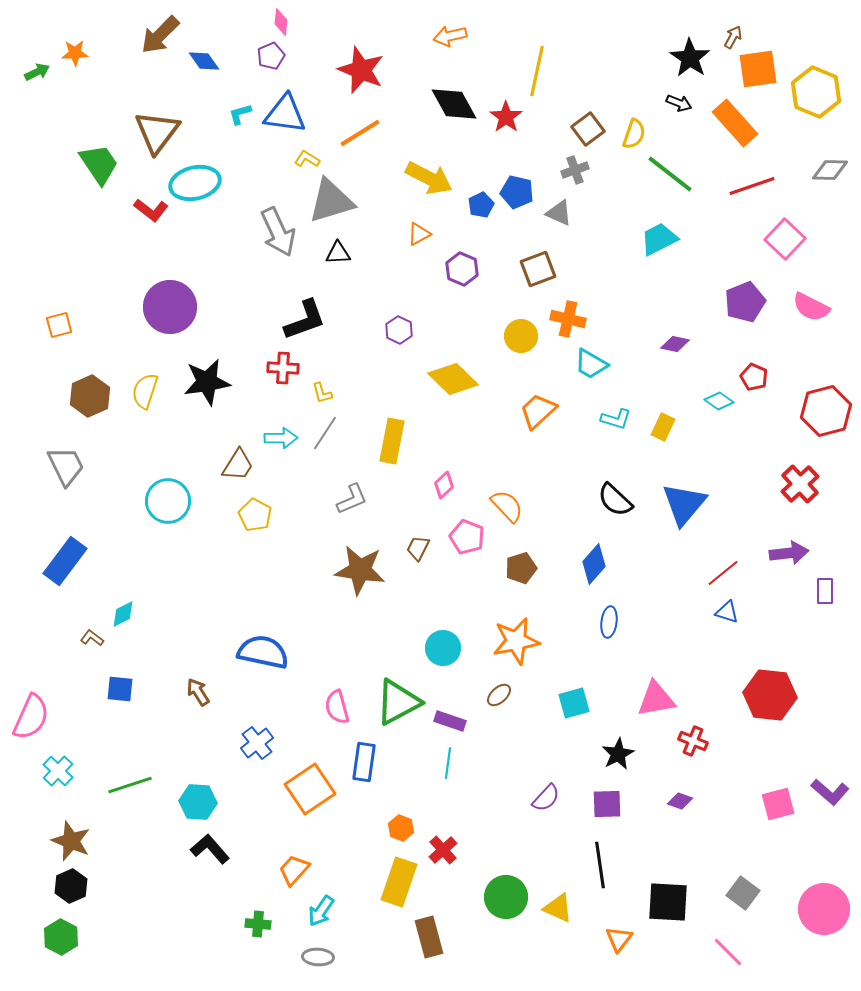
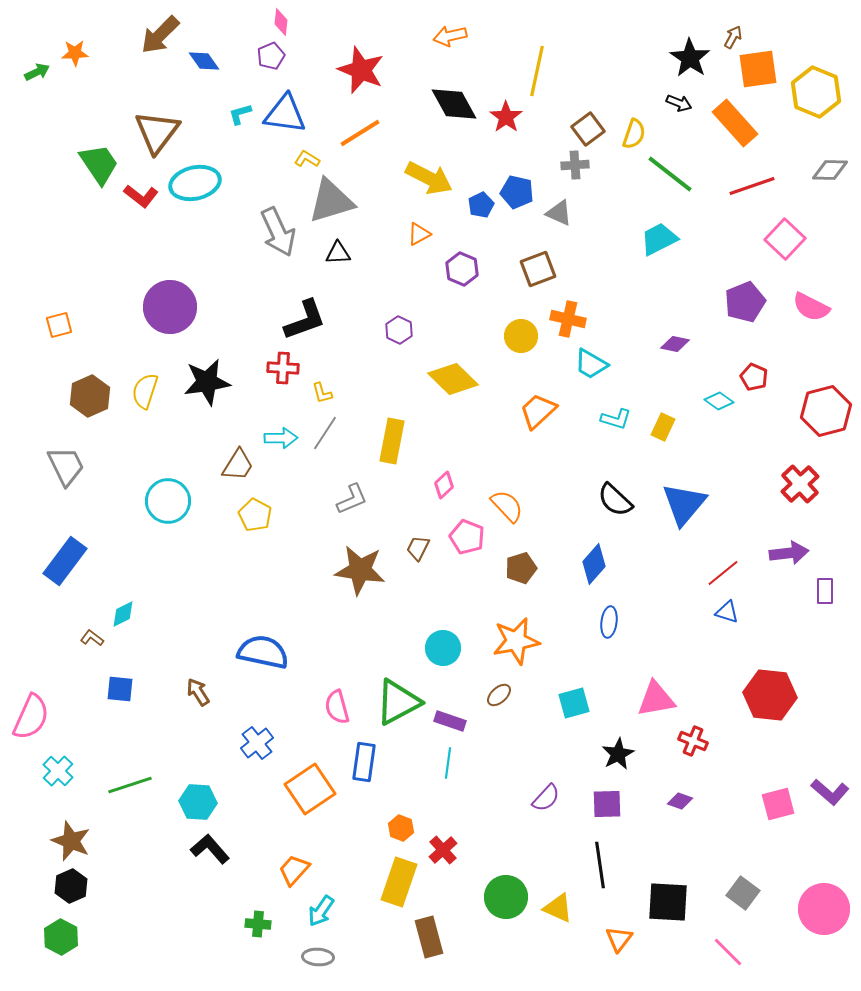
gray cross at (575, 170): moved 5 px up; rotated 16 degrees clockwise
red L-shape at (151, 210): moved 10 px left, 14 px up
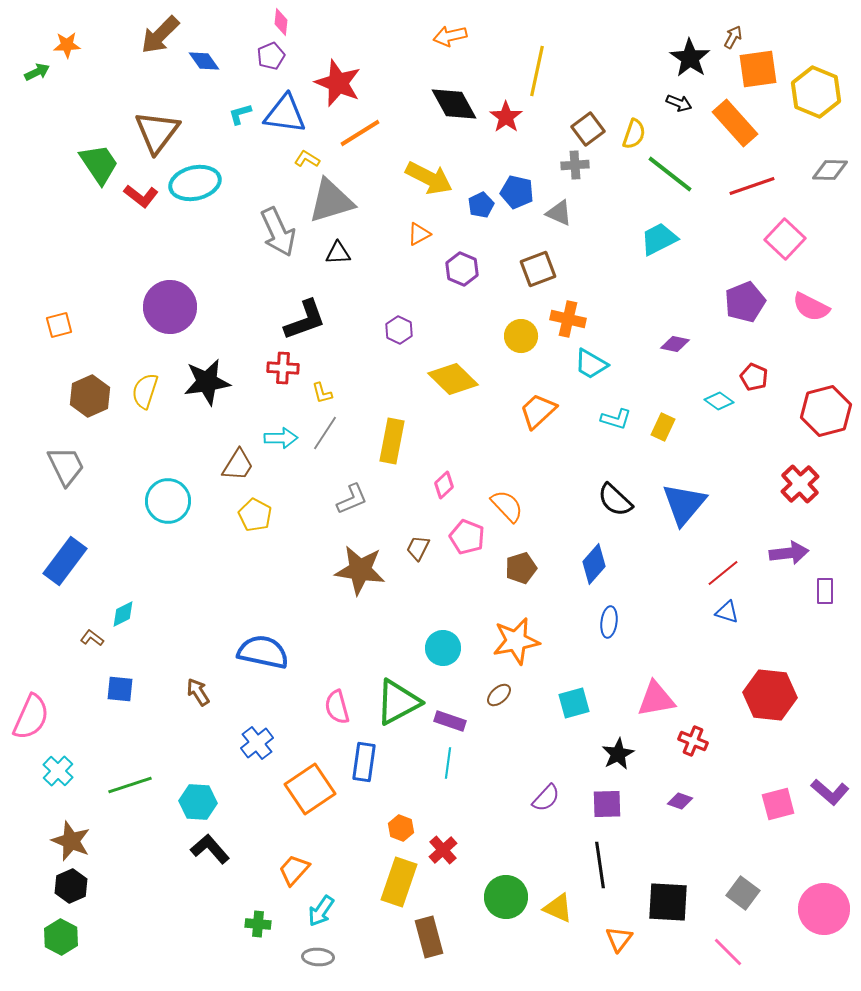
orange star at (75, 53): moved 8 px left, 8 px up
red star at (361, 70): moved 23 px left, 13 px down
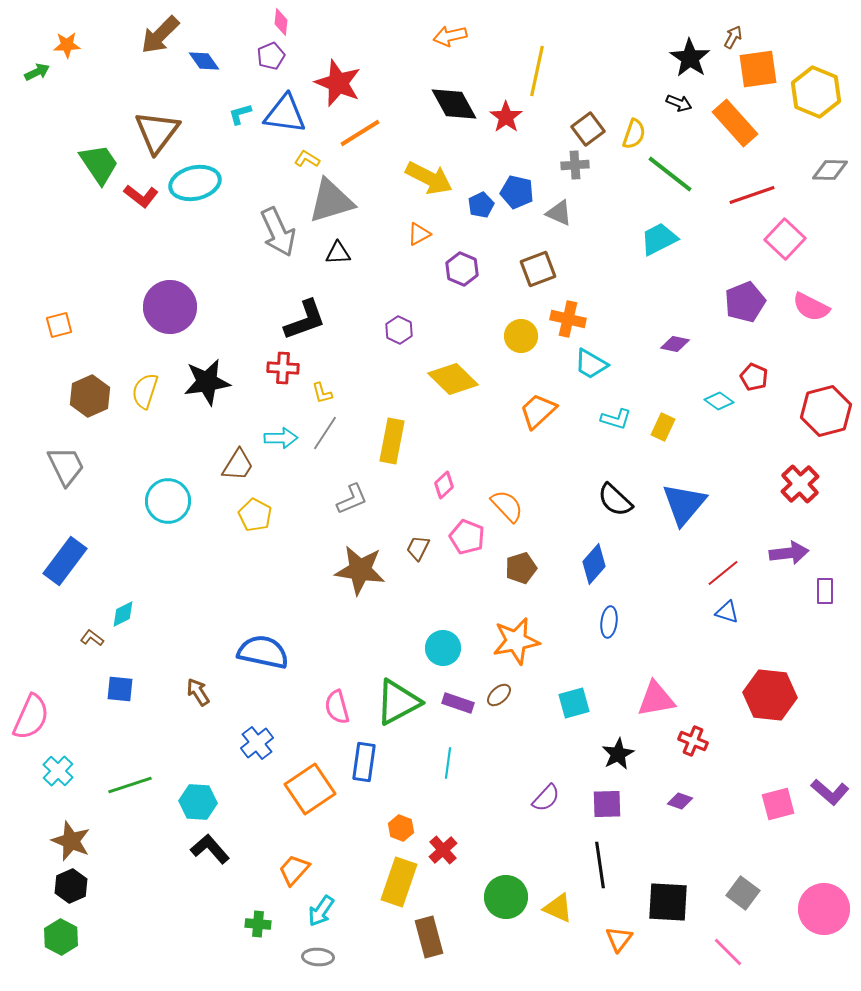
red line at (752, 186): moved 9 px down
purple rectangle at (450, 721): moved 8 px right, 18 px up
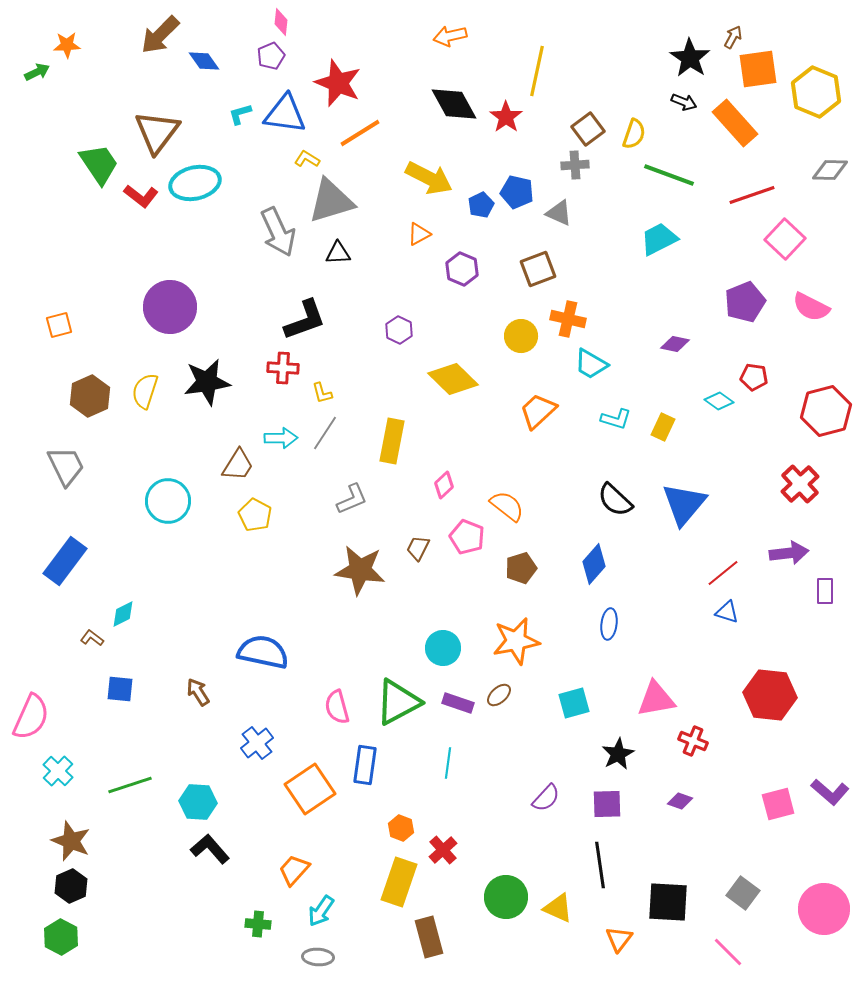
black arrow at (679, 103): moved 5 px right, 1 px up
green line at (670, 174): moved 1 px left, 1 px down; rotated 18 degrees counterclockwise
red pentagon at (754, 377): rotated 16 degrees counterclockwise
orange semicircle at (507, 506): rotated 9 degrees counterclockwise
blue ellipse at (609, 622): moved 2 px down
blue rectangle at (364, 762): moved 1 px right, 3 px down
